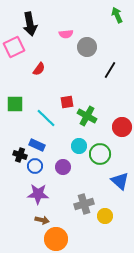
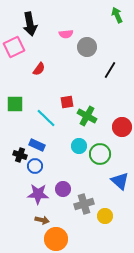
purple circle: moved 22 px down
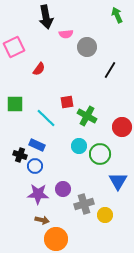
black arrow: moved 16 px right, 7 px up
blue triangle: moved 2 px left; rotated 18 degrees clockwise
yellow circle: moved 1 px up
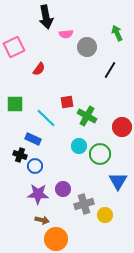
green arrow: moved 18 px down
blue rectangle: moved 4 px left, 6 px up
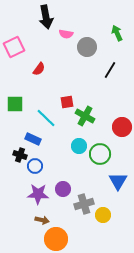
pink semicircle: rotated 16 degrees clockwise
green cross: moved 2 px left
yellow circle: moved 2 px left
